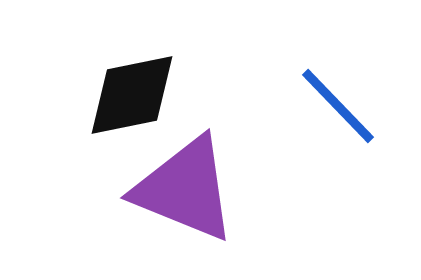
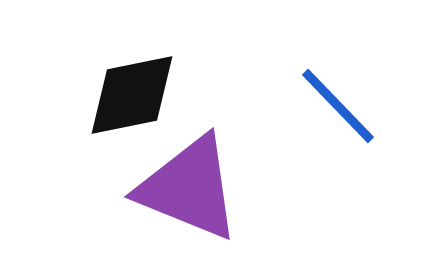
purple triangle: moved 4 px right, 1 px up
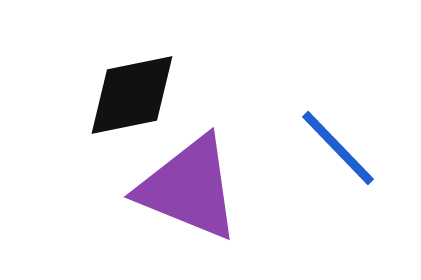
blue line: moved 42 px down
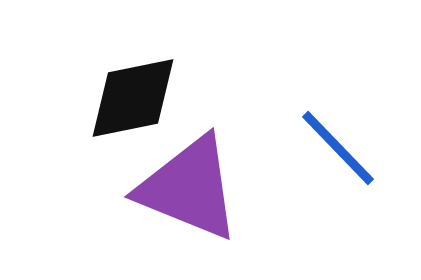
black diamond: moved 1 px right, 3 px down
